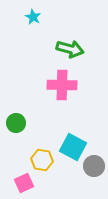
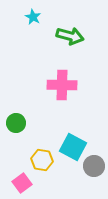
green arrow: moved 13 px up
pink square: moved 2 px left; rotated 12 degrees counterclockwise
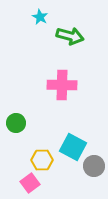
cyan star: moved 7 px right
yellow hexagon: rotated 10 degrees counterclockwise
pink square: moved 8 px right
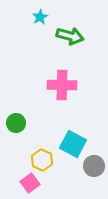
cyan star: rotated 14 degrees clockwise
cyan square: moved 3 px up
yellow hexagon: rotated 25 degrees clockwise
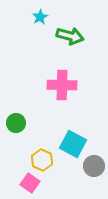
pink square: rotated 18 degrees counterclockwise
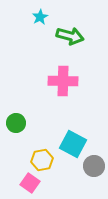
pink cross: moved 1 px right, 4 px up
yellow hexagon: rotated 25 degrees clockwise
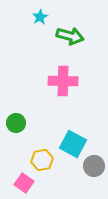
pink square: moved 6 px left
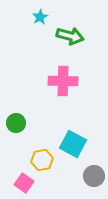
gray circle: moved 10 px down
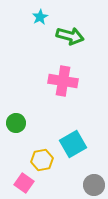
pink cross: rotated 8 degrees clockwise
cyan square: rotated 32 degrees clockwise
gray circle: moved 9 px down
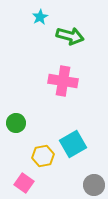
yellow hexagon: moved 1 px right, 4 px up
